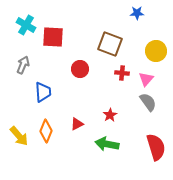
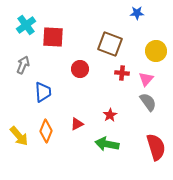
cyan cross: rotated 24 degrees clockwise
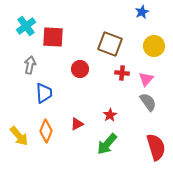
blue star: moved 5 px right, 1 px up; rotated 24 degrees counterclockwise
cyan cross: moved 1 px down
yellow circle: moved 2 px left, 5 px up
gray arrow: moved 7 px right; rotated 12 degrees counterclockwise
blue trapezoid: moved 1 px right, 1 px down
green arrow: rotated 60 degrees counterclockwise
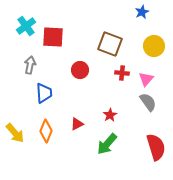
red circle: moved 1 px down
yellow arrow: moved 4 px left, 3 px up
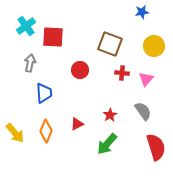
blue star: rotated 16 degrees clockwise
gray arrow: moved 2 px up
gray semicircle: moved 5 px left, 9 px down
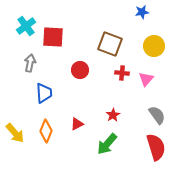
gray semicircle: moved 14 px right, 4 px down
red star: moved 3 px right
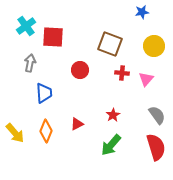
green arrow: moved 4 px right, 1 px down
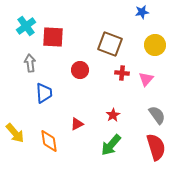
yellow circle: moved 1 px right, 1 px up
gray arrow: rotated 18 degrees counterclockwise
orange diamond: moved 3 px right, 10 px down; rotated 30 degrees counterclockwise
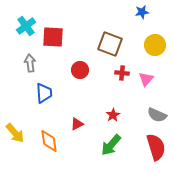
gray semicircle: rotated 150 degrees clockwise
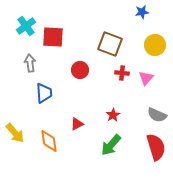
pink triangle: moved 1 px up
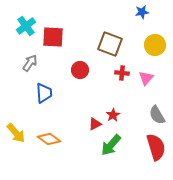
gray arrow: rotated 42 degrees clockwise
gray semicircle: rotated 36 degrees clockwise
red triangle: moved 18 px right
yellow arrow: moved 1 px right
orange diamond: moved 2 px up; rotated 45 degrees counterclockwise
